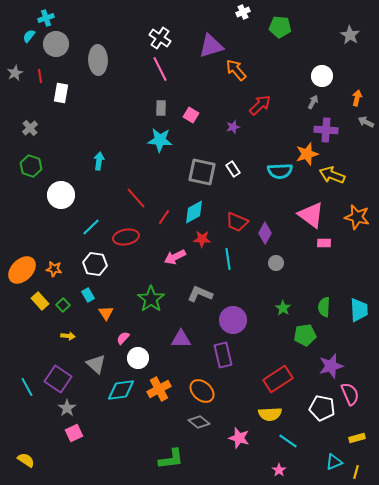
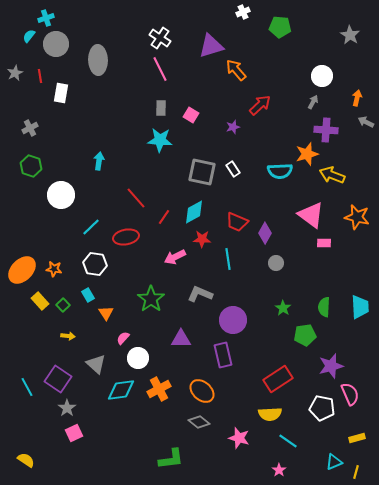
gray cross at (30, 128): rotated 14 degrees clockwise
cyan trapezoid at (359, 310): moved 1 px right, 3 px up
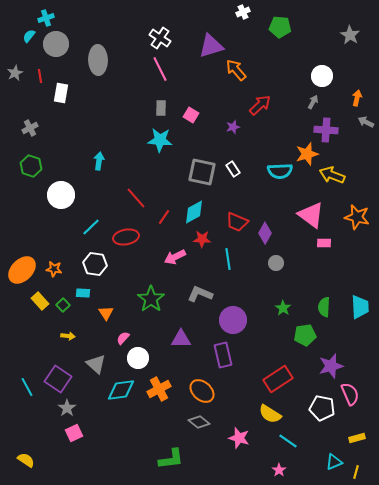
cyan rectangle at (88, 295): moved 5 px left, 2 px up; rotated 56 degrees counterclockwise
yellow semicircle at (270, 414): rotated 35 degrees clockwise
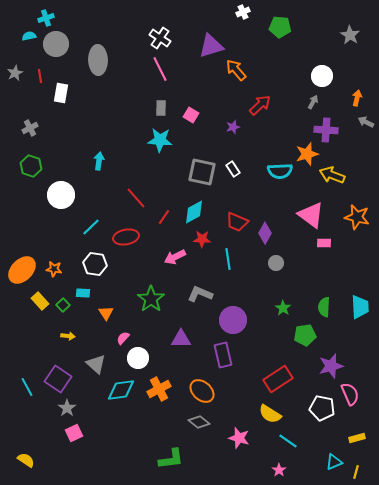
cyan semicircle at (29, 36): rotated 40 degrees clockwise
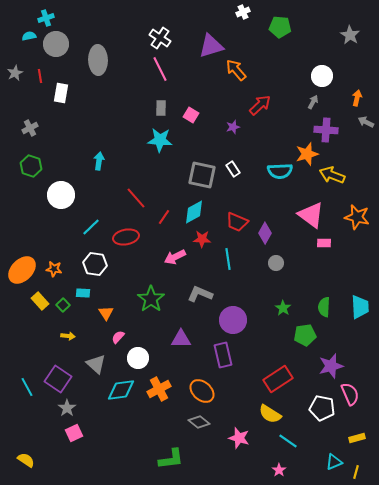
gray square at (202, 172): moved 3 px down
pink semicircle at (123, 338): moved 5 px left, 1 px up
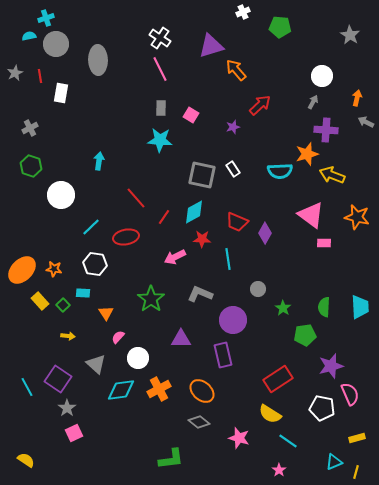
gray circle at (276, 263): moved 18 px left, 26 px down
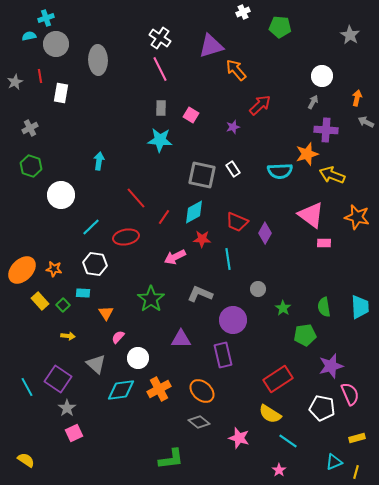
gray star at (15, 73): moved 9 px down
green semicircle at (324, 307): rotated 12 degrees counterclockwise
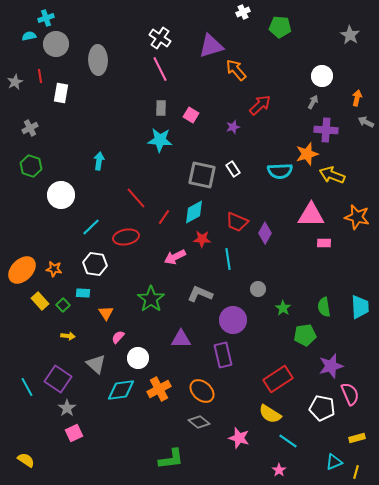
pink triangle at (311, 215): rotated 36 degrees counterclockwise
